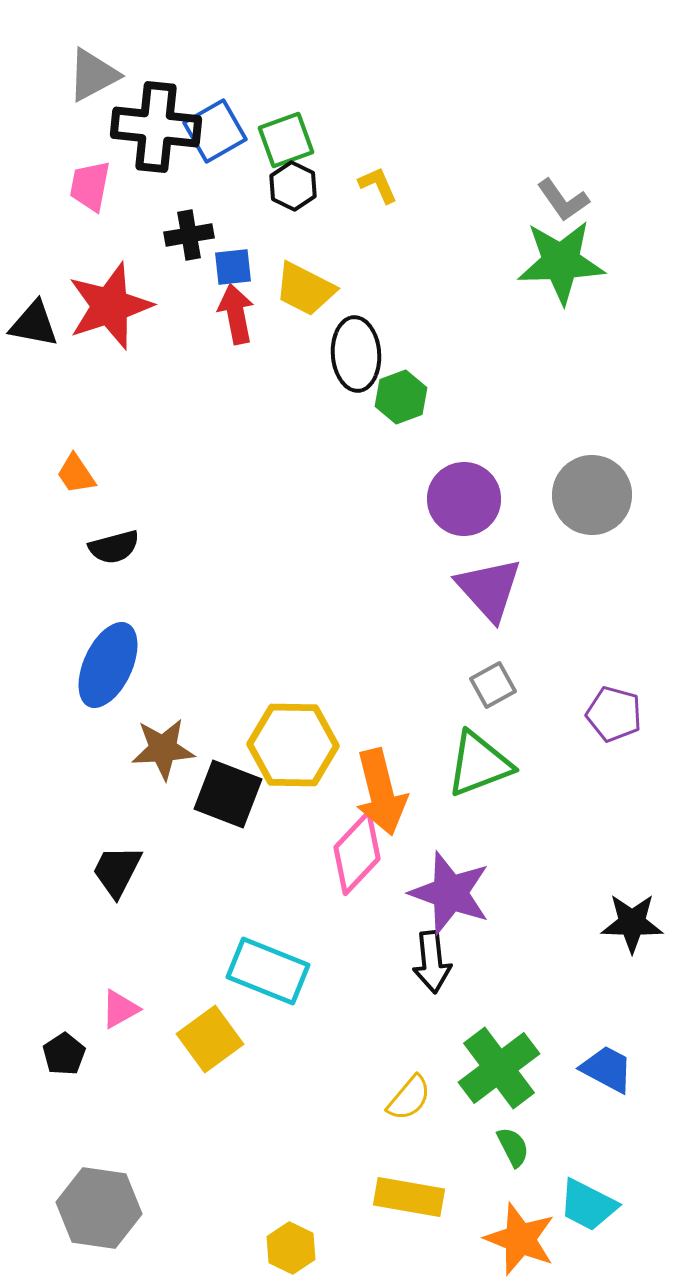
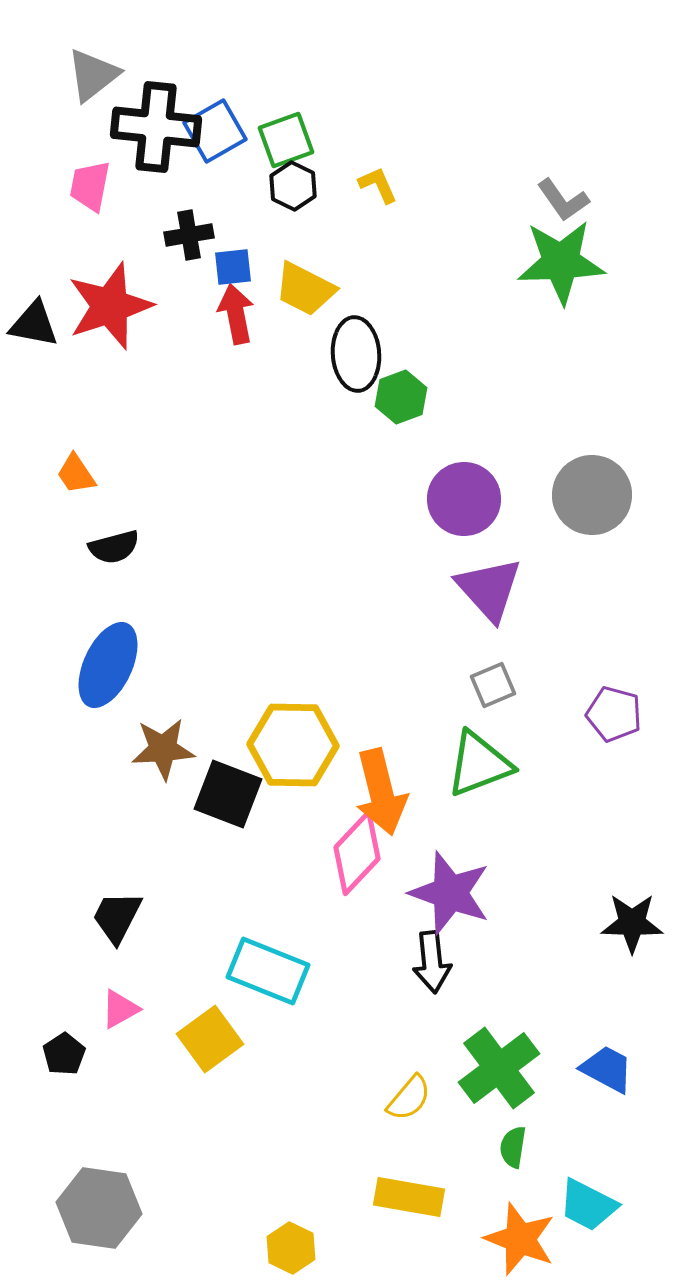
gray triangle at (93, 75): rotated 10 degrees counterclockwise
gray square at (493, 685): rotated 6 degrees clockwise
black trapezoid at (117, 871): moved 46 px down
green semicircle at (513, 1147): rotated 144 degrees counterclockwise
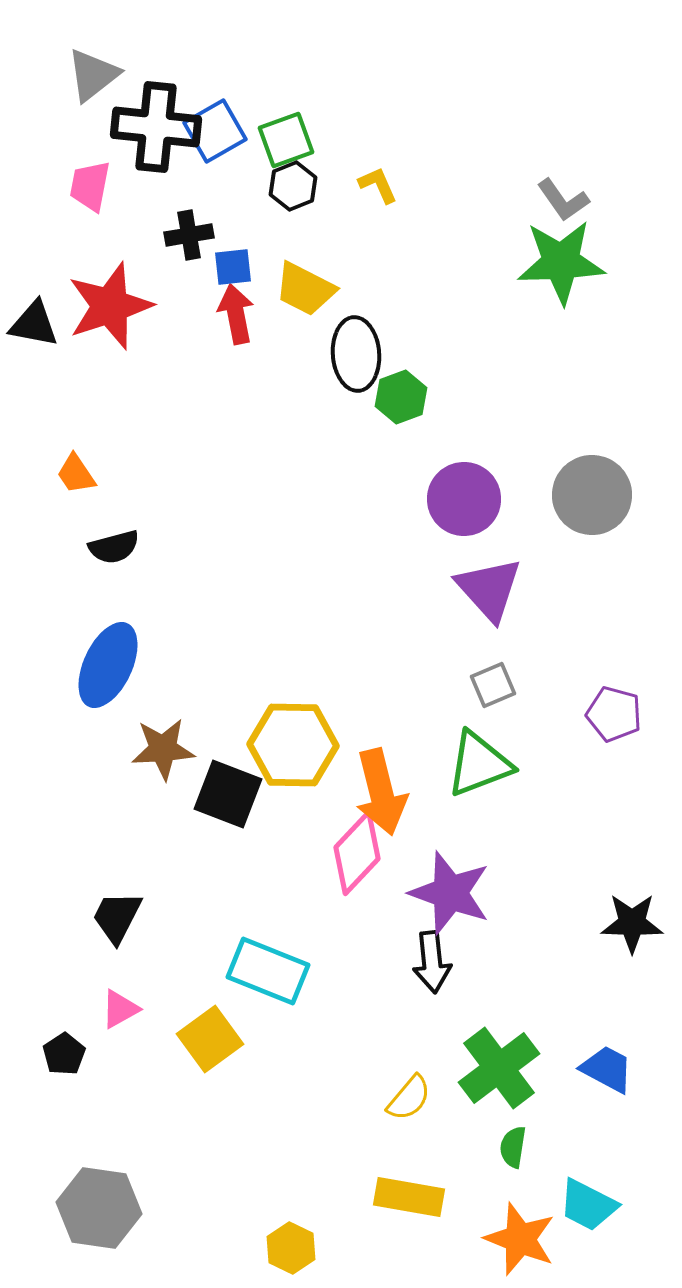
black hexagon at (293, 186): rotated 12 degrees clockwise
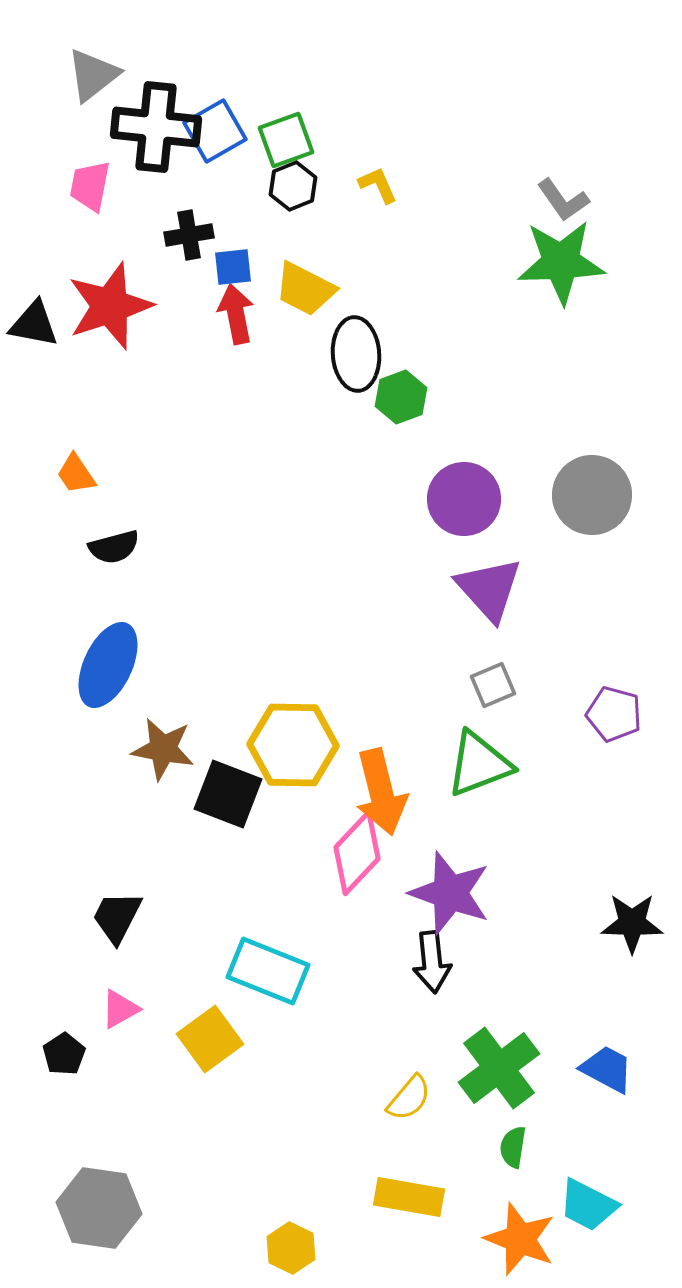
brown star at (163, 749): rotated 14 degrees clockwise
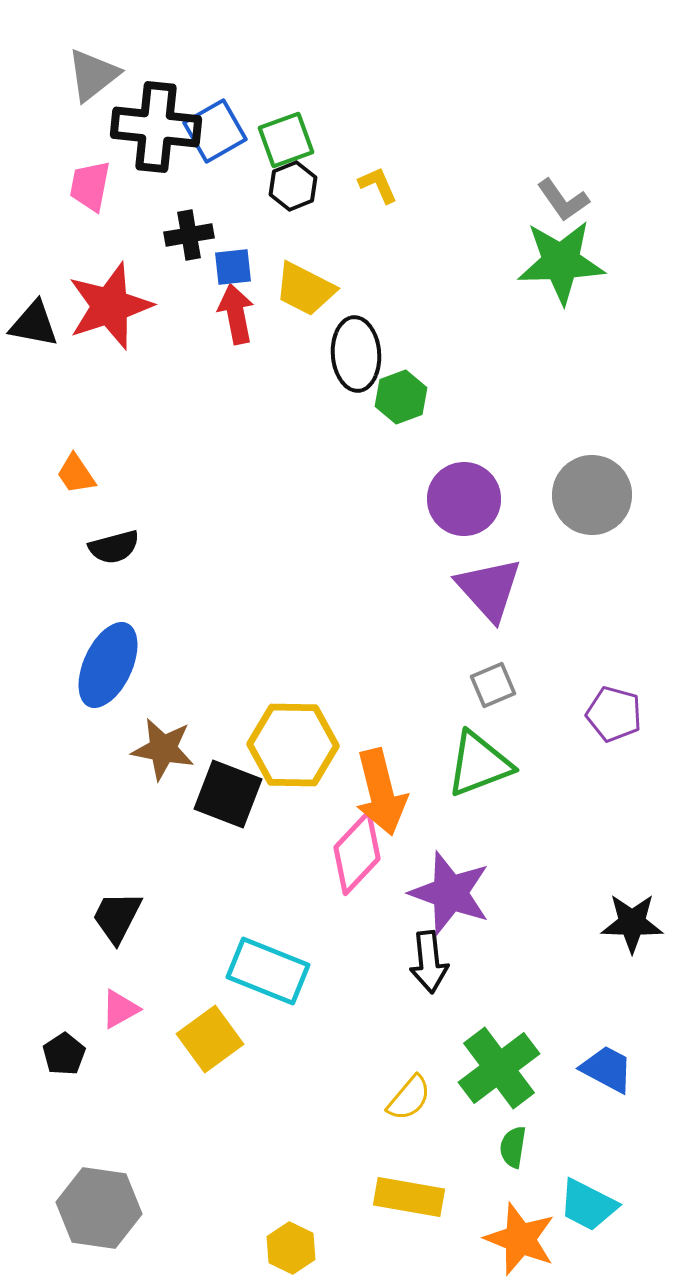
black arrow at (432, 962): moved 3 px left
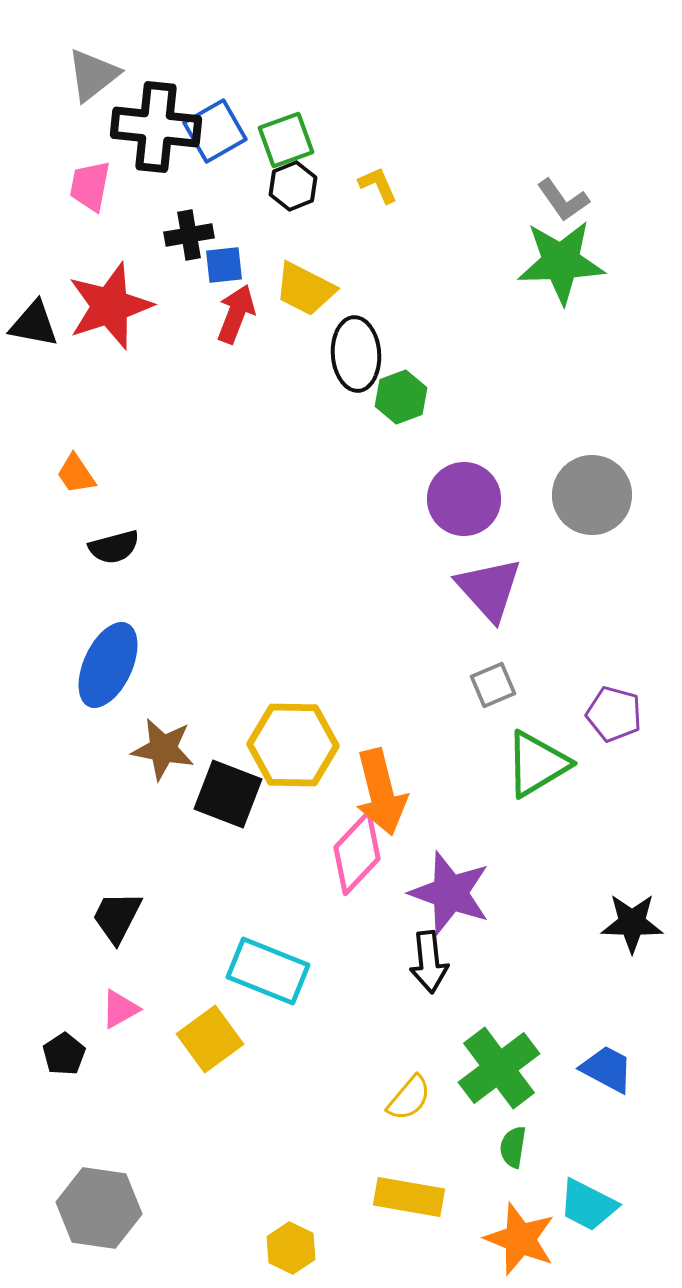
blue square at (233, 267): moved 9 px left, 2 px up
red arrow at (236, 314): rotated 32 degrees clockwise
green triangle at (479, 764): moved 58 px right; rotated 10 degrees counterclockwise
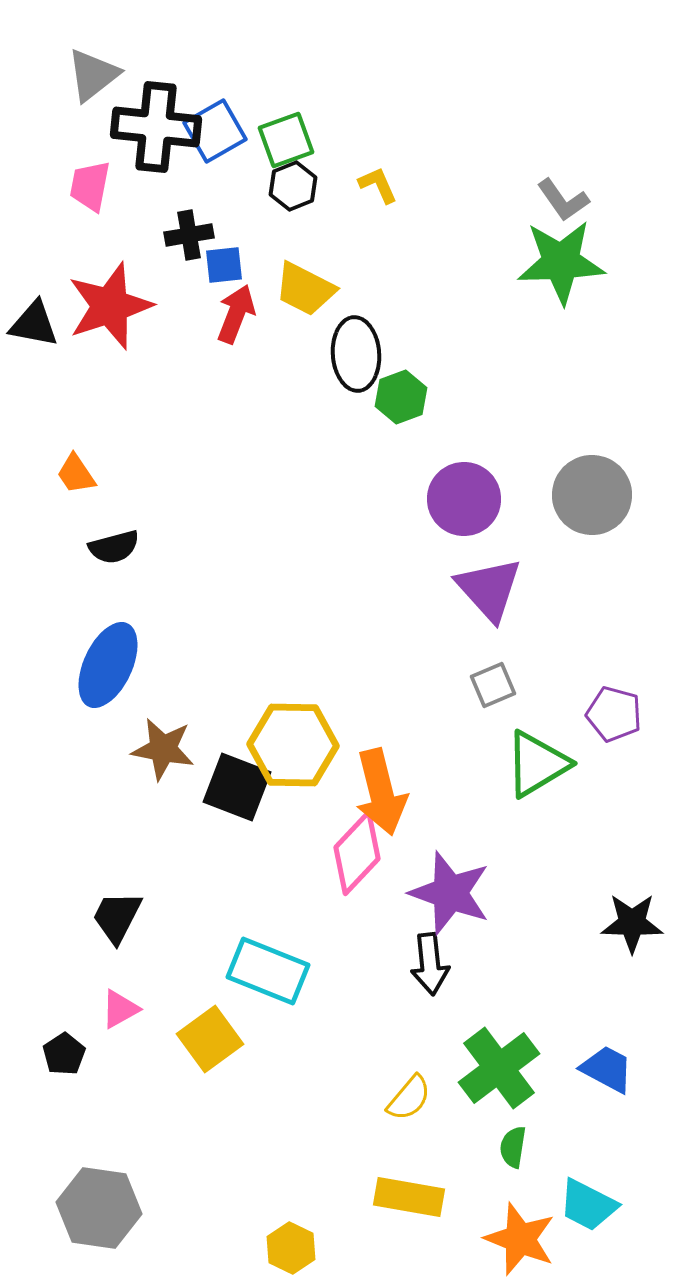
black square at (228, 794): moved 9 px right, 7 px up
black arrow at (429, 962): moved 1 px right, 2 px down
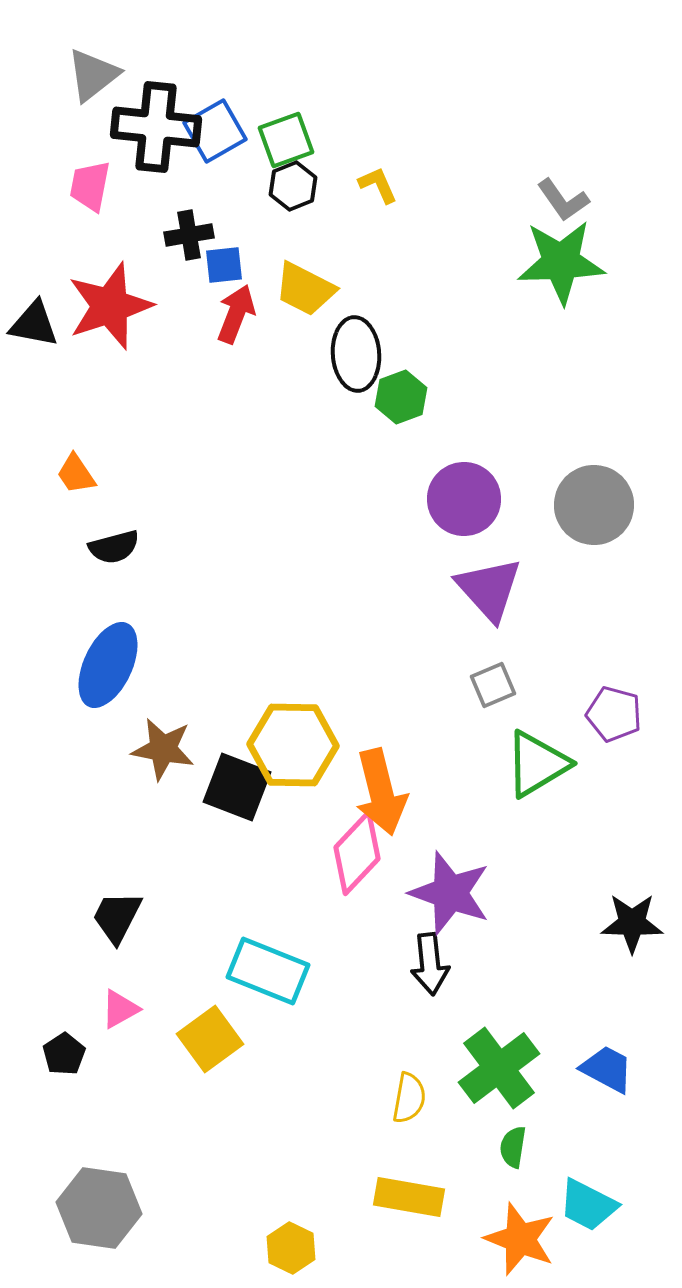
gray circle at (592, 495): moved 2 px right, 10 px down
yellow semicircle at (409, 1098): rotated 30 degrees counterclockwise
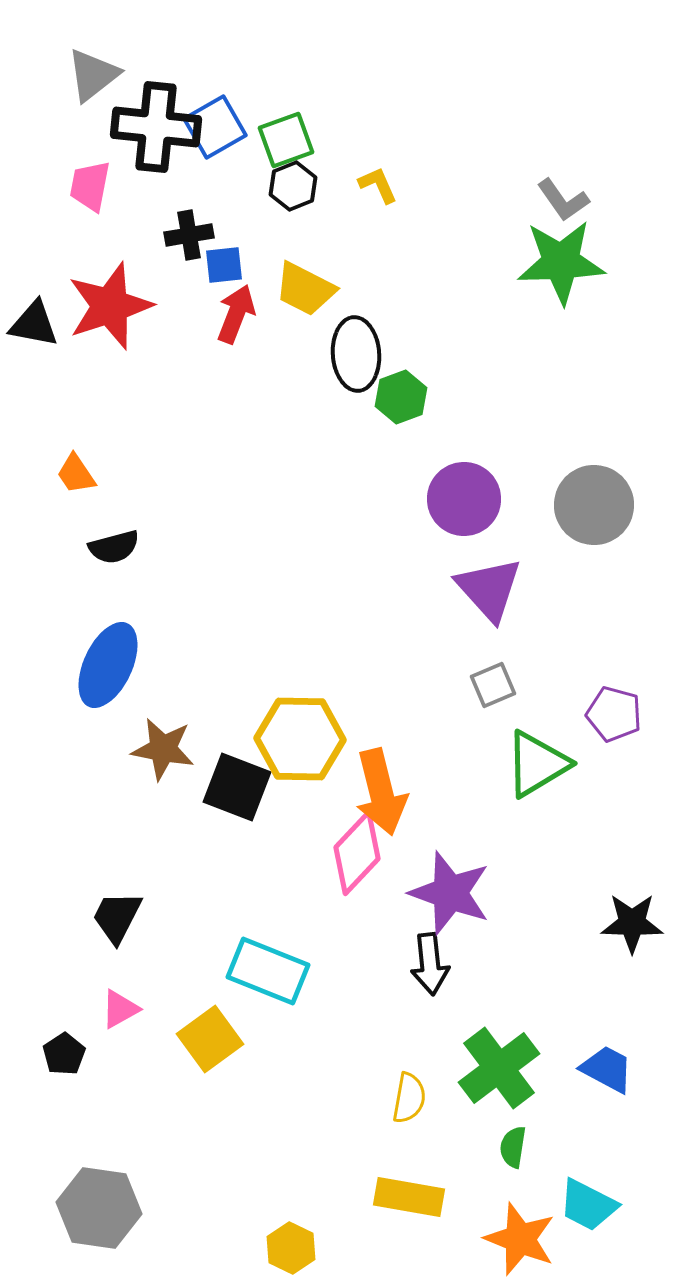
blue square at (215, 131): moved 4 px up
yellow hexagon at (293, 745): moved 7 px right, 6 px up
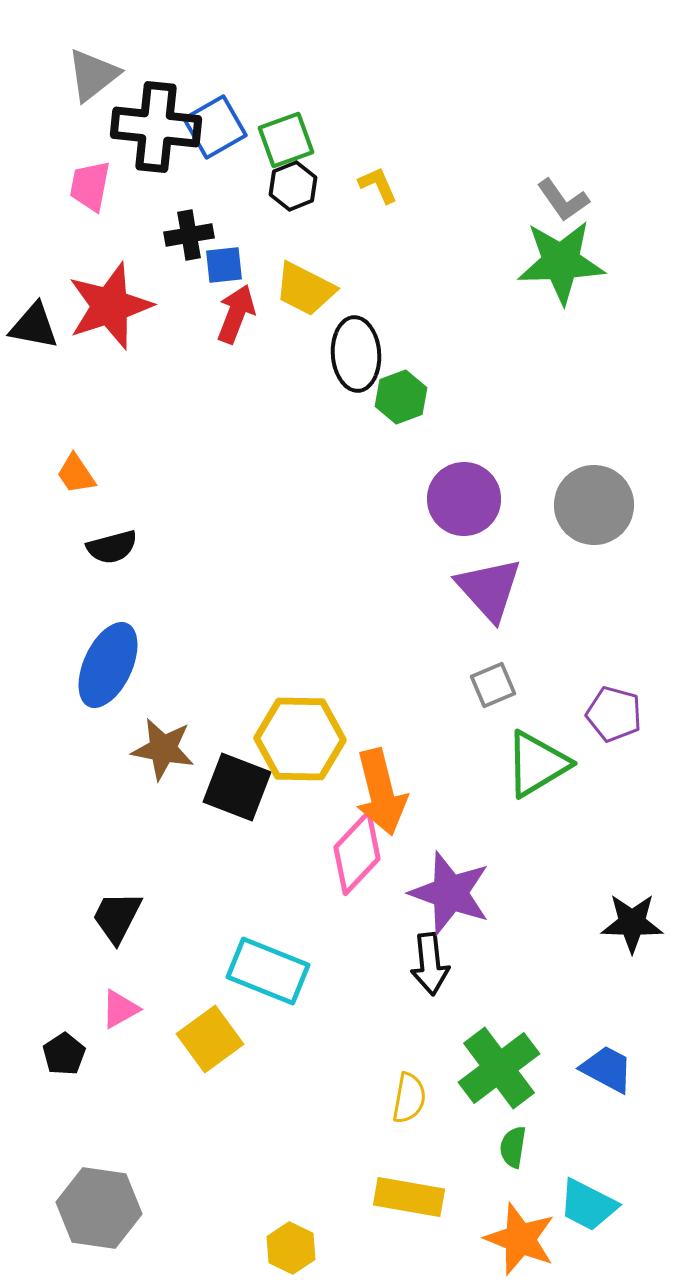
black triangle at (34, 324): moved 2 px down
black semicircle at (114, 547): moved 2 px left
